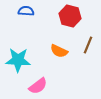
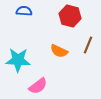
blue semicircle: moved 2 px left
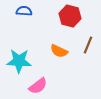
cyan star: moved 1 px right, 1 px down
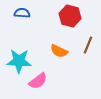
blue semicircle: moved 2 px left, 2 px down
pink semicircle: moved 5 px up
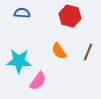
brown line: moved 7 px down
orange semicircle: rotated 30 degrees clockwise
pink semicircle: rotated 18 degrees counterclockwise
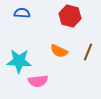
orange semicircle: rotated 30 degrees counterclockwise
pink semicircle: rotated 48 degrees clockwise
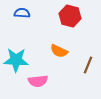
brown line: moved 13 px down
cyan star: moved 3 px left, 1 px up
